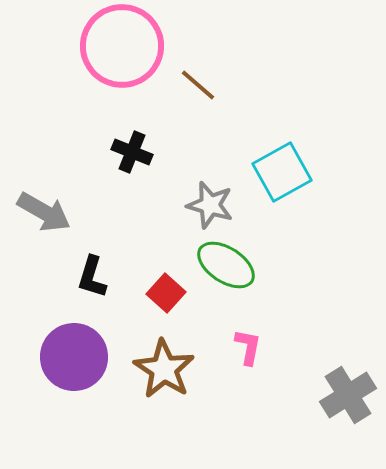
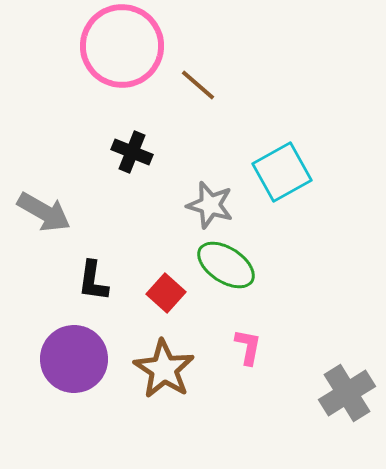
black L-shape: moved 1 px right, 4 px down; rotated 9 degrees counterclockwise
purple circle: moved 2 px down
gray cross: moved 1 px left, 2 px up
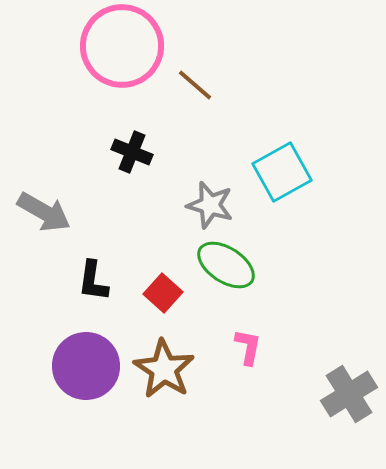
brown line: moved 3 px left
red square: moved 3 px left
purple circle: moved 12 px right, 7 px down
gray cross: moved 2 px right, 1 px down
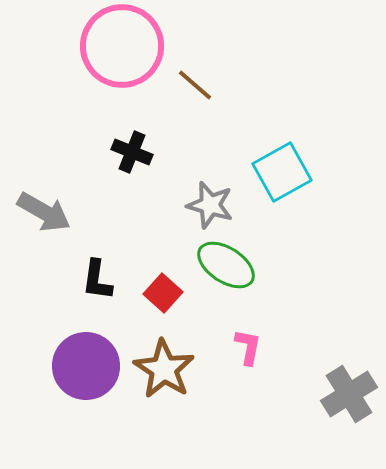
black L-shape: moved 4 px right, 1 px up
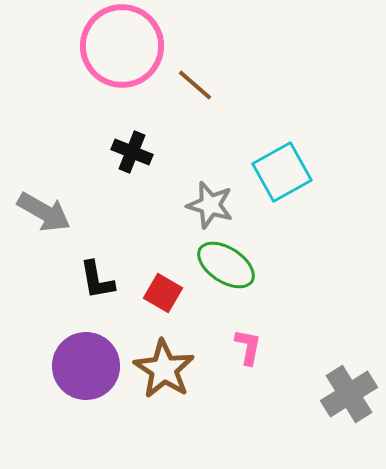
black L-shape: rotated 18 degrees counterclockwise
red square: rotated 12 degrees counterclockwise
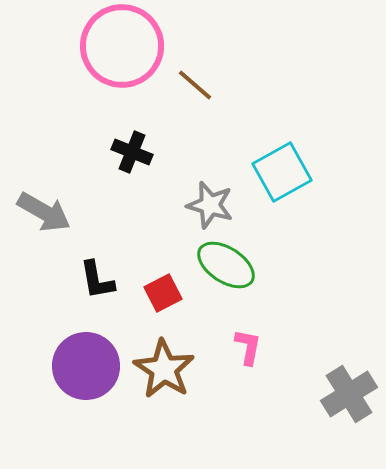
red square: rotated 33 degrees clockwise
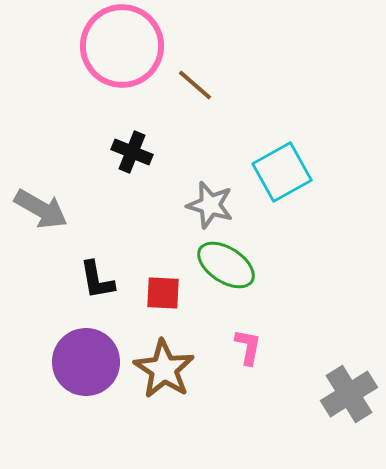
gray arrow: moved 3 px left, 3 px up
red square: rotated 30 degrees clockwise
purple circle: moved 4 px up
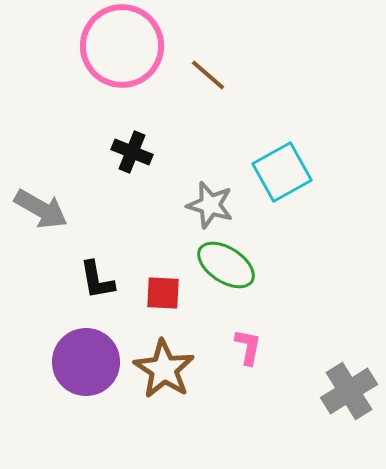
brown line: moved 13 px right, 10 px up
gray cross: moved 3 px up
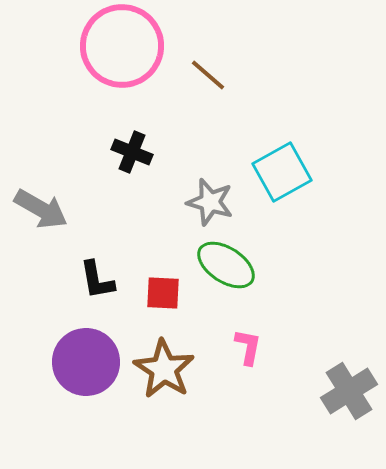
gray star: moved 3 px up
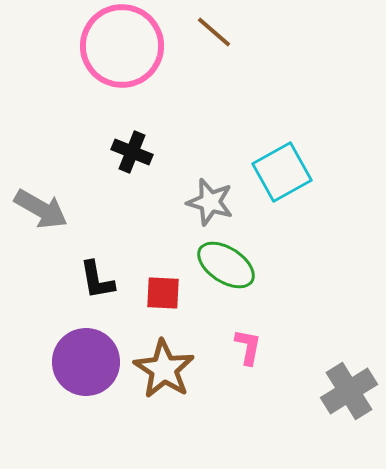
brown line: moved 6 px right, 43 px up
